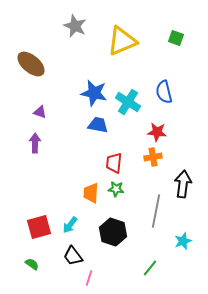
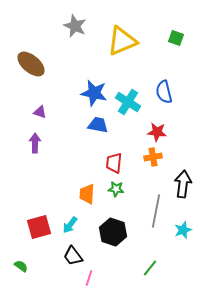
orange trapezoid: moved 4 px left, 1 px down
cyan star: moved 11 px up
green semicircle: moved 11 px left, 2 px down
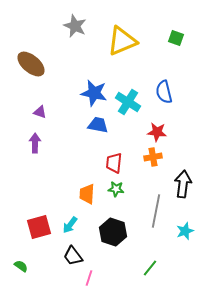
cyan star: moved 2 px right, 1 px down
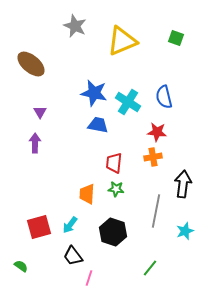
blue semicircle: moved 5 px down
purple triangle: rotated 40 degrees clockwise
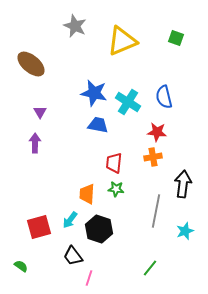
cyan arrow: moved 5 px up
black hexagon: moved 14 px left, 3 px up
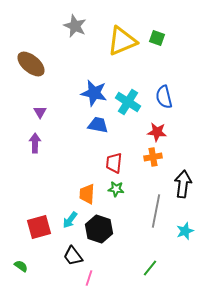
green square: moved 19 px left
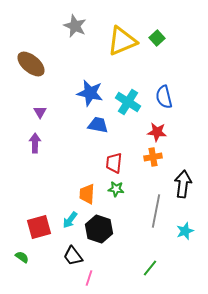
green square: rotated 28 degrees clockwise
blue star: moved 4 px left
green semicircle: moved 1 px right, 9 px up
